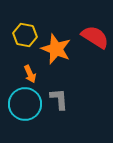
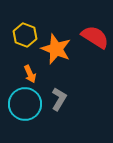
yellow hexagon: rotated 10 degrees clockwise
gray L-shape: rotated 35 degrees clockwise
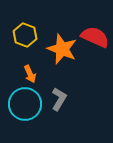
red semicircle: rotated 8 degrees counterclockwise
orange star: moved 6 px right
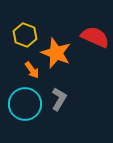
orange star: moved 6 px left, 4 px down
orange arrow: moved 2 px right, 4 px up; rotated 12 degrees counterclockwise
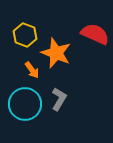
red semicircle: moved 3 px up
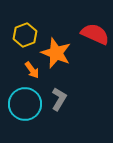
yellow hexagon: rotated 20 degrees clockwise
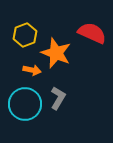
red semicircle: moved 3 px left, 1 px up
orange arrow: rotated 42 degrees counterclockwise
gray L-shape: moved 1 px left, 1 px up
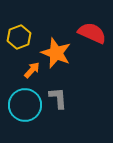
yellow hexagon: moved 6 px left, 2 px down
orange arrow: rotated 60 degrees counterclockwise
gray L-shape: rotated 35 degrees counterclockwise
cyan circle: moved 1 px down
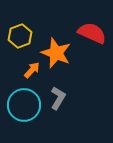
yellow hexagon: moved 1 px right, 1 px up
gray L-shape: rotated 35 degrees clockwise
cyan circle: moved 1 px left
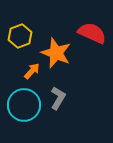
orange arrow: moved 1 px down
